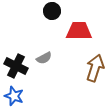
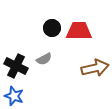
black circle: moved 17 px down
gray semicircle: moved 1 px down
brown arrow: rotated 60 degrees clockwise
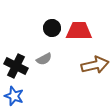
brown arrow: moved 3 px up
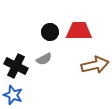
black circle: moved 2 px left, 4 px down
blue star: moved 1 px left, 1 px up
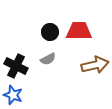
gray semicircle: moved 4 px right
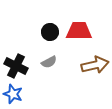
gray semicircle: moved 1 px right, 3 px down
blue star: moved 1 px up
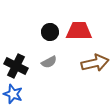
brown arrow: moved 2 px up
